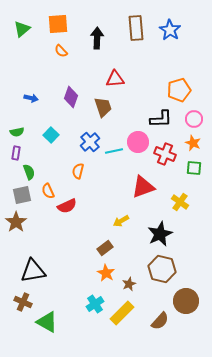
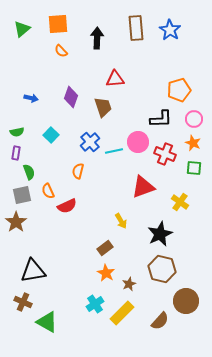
yellow arrow at (121, 221): rotated 91 degrees counterclockwise
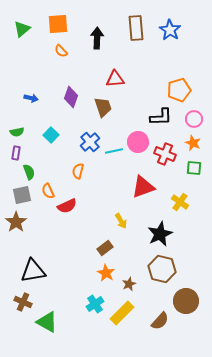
black L-shape at (161, 119): moved 2 px up
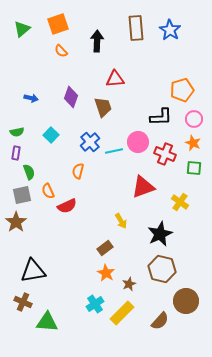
orange square at (58, 24): rotated 15 degrees counterclockwise
black arrow at (97, 38): moved 3 px down
orange pentagon at (179, 90): moved 3 px right
green triangle at (47, 322): rotated 25 degrees counterclockwise
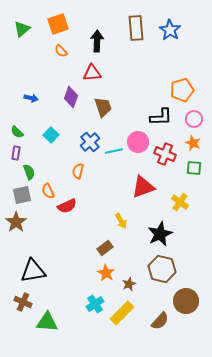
red triangle at (115, 79): moved 23 px left, 6 px up
green semicircle at (17, 132): rotated 56 degrees clockwise
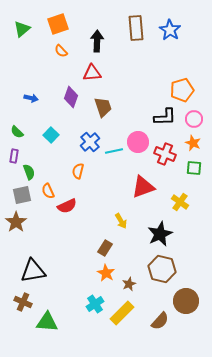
black L-shape at (161, 117): moved 4 px right
purple rectangle at (16, 153): moved 2 px left, 3 px down
brown rectangle at (105, 248): rotated 21 degrees counterclockwise
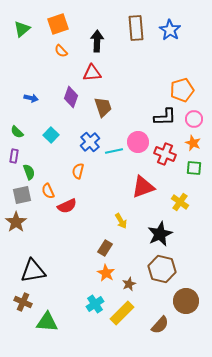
brown semicircle at (160, 321): moved 4 px down
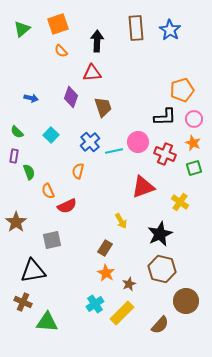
green square at (194, 168): rotated 21 degrees counterclockwise
gray square at (22, 195): moved 30 px right, 45 px down
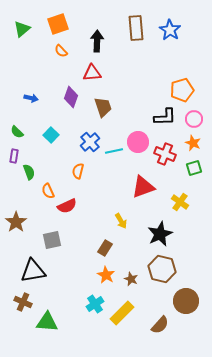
orange star at (106, 273): moved 2 px down
brown star at (129, 284): moved 2 px right, 5 px up; rotated 24 degrees counterclockwise
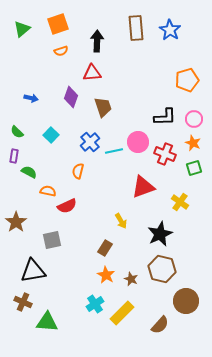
orange semicircle at (61, 51): rotated 64 degrees counterclockwise
orange pentagon at (182, 90): moved 5 px right, 10 px up
green semicircle at (29, 172): rotated 42 degrees counterclockwise
orange semicircle at (48, 191): rotated 126 degrees clockwise
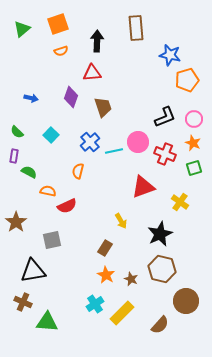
blue star at (170, 30): moved 25 px down; rotated 20 degrees counterclockwise
black L-shape at (165, 117): rotated 20 degrees counterclockwise
